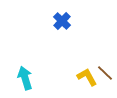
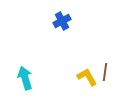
blue cross: rotated 18 degrees clockwise
brown line: moved 1 px up; rotated 54 degrees clockwise
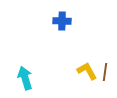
blue cross: rotated 30 degrees clockwise
yellow L-shape: moved 6 px up
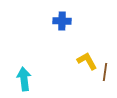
yellow L-shape: moved 10 px up
cyan arrow: moved 1 px left, 1 px down; rotated 10 degrees clockwise
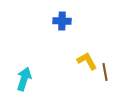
brown line: rotated 18 degrees counterclockwise
cyan arrow: rotated 25 degrees clockwise
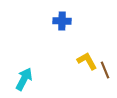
brown line: moved 2 px up; rotated 12 degrees counterclockwise
cyan arrow: rotated 10 degrees clockwise
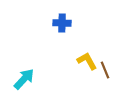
blue cross: moved 2 px down
cyan arrow: rotated 15 degrees clockwise
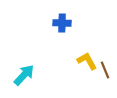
cyan arrow: moved 4 px up
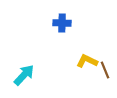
yellow L-shape: rotated 35 degrees counterclockwise
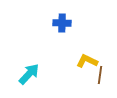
brown line: moved 5 px left, 5 px down; rotated 30 degrees clockwise
cyan arrow: moved 5 px right, 1 px up
